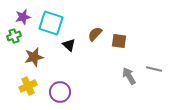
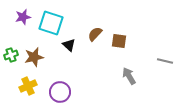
green cross: moved 3 px left, 19 px down
gray line: moved 11 px right, 8 px up
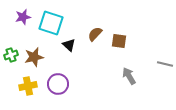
gray line: moved 3 px down
yellow cross: rotated 12 degrees clockwise
purple circle: moved 2 px left, 8 px up
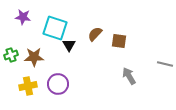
purple star: rotated 21 degrees clockwise
cyan square: moved 4 px right, 5 px down
black triangle: rotated 16 degrees clockwise
brown star: rotated 12 degrees clockwise
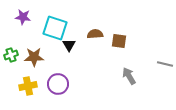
brown semicircle: rotated 42 degrees clockwise
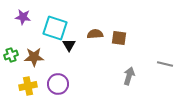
brown square: moved 3 px up
gray arrow: rotated 48 degrees clockwise
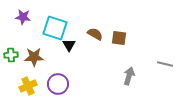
brown semicircle: rotated 35 degrees clockwise
green cross: rotated 16 degrees clockwise
yellow cross: rotated 12 degrees counterclockwise
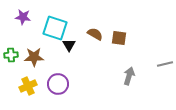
gray line: rotated 28 degrees counterclockwise
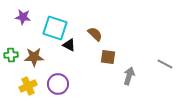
brown semicircle: rotated 14 degrees clockwise
brown square: moved 11 px left, 19 px down
black triangle: rotated 32 degrees counterclockwise
gray line: rotated 42 degrees clockwise
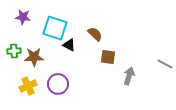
green cross: moved 3 px right, 4 px up
